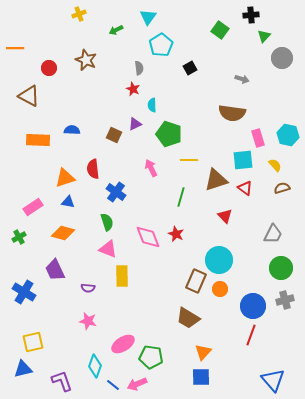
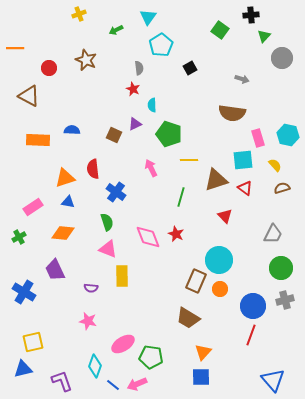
orange diamond at (63, 233): rotated 10 degrees counterclockwise
purple semicircle at (88, 288): moved 3 px right
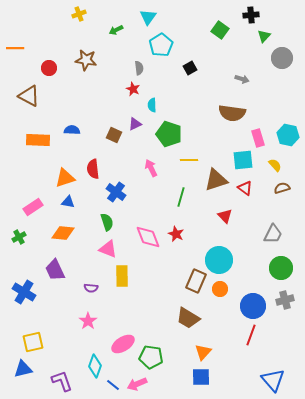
brown star at (86, 60): rotated 15 degrees counterclockwise
pink star at (88, 321): rotated 24 degrees clockwise
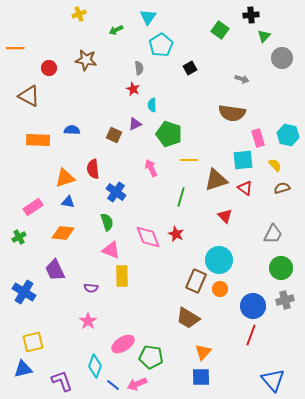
pink triangle at (108, 249): moved 3 px right, 1 px down
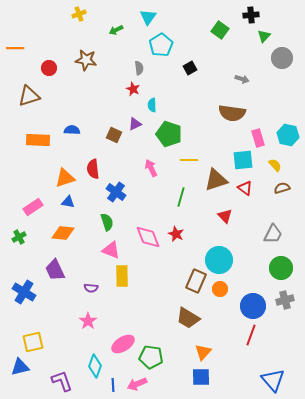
brown triangle at (29, 96): rotated 45 degrees counterclockwise
blue triangle at (23, 369): moved 3 px left, 2 px up
blue line at (113, 385): rotated 48 degrees clockwise
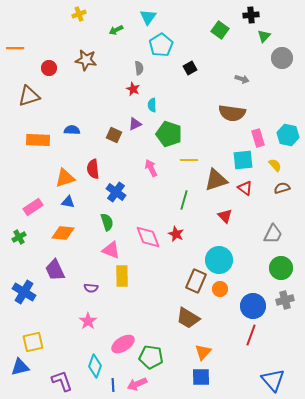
green line at (181, 197): moved 3 px right, 3 px down
